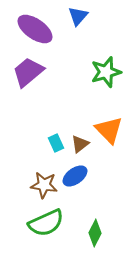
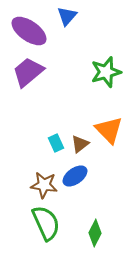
blue triangle: moved 11 px left
purple ellipse: moved 6 px left, 2 px down
green semicircle: rotated 90 degrees counterclockwise
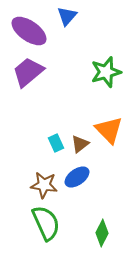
blue ellipse: moved 2 px right, 1 px down
green diamond: moved 7 px right
